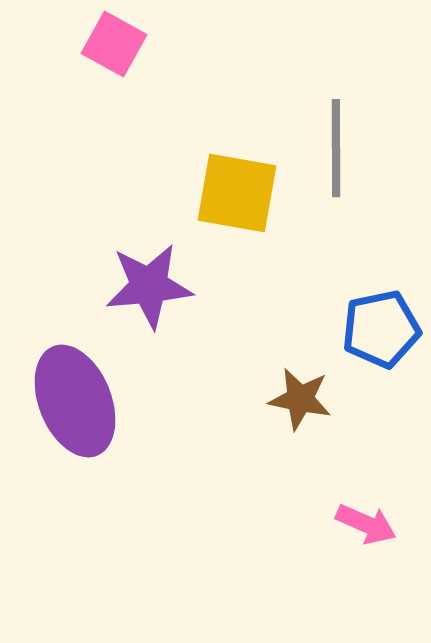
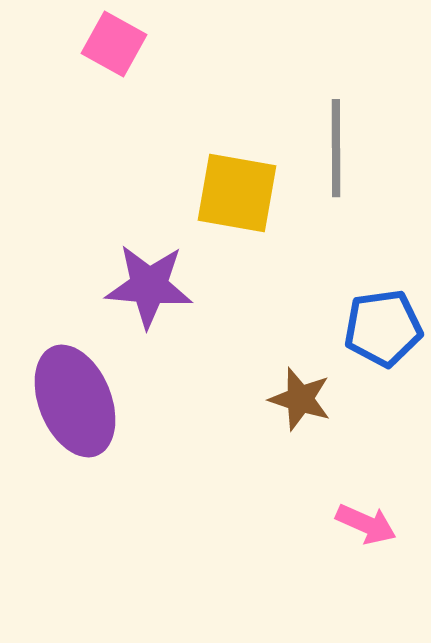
purple star: rotated 10 degrees clockwise
blue pentagon: moved 2 px right, 1 px up; rotated 4 degrees clockwise
brown star: rotated 6 degrees clockwise
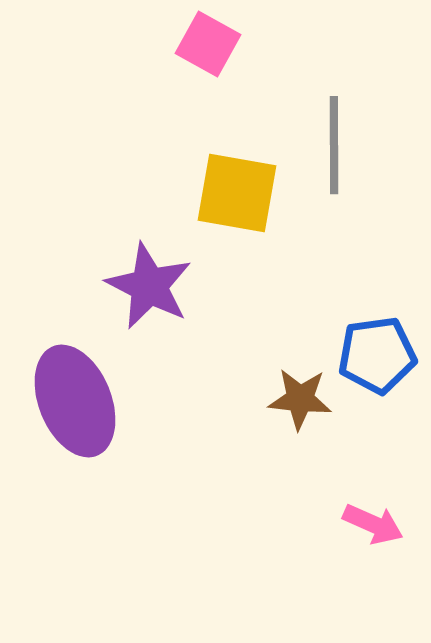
pink square: moved 94 px right
gray line: moved 2 px left, 3 px up
purple star: rotated 22 degrees clockwise
blue pentagon: moved 6 px left, 27 px down
brown star: rotated 12 degrees counterclockwise
pink arrow: moved 7 px right
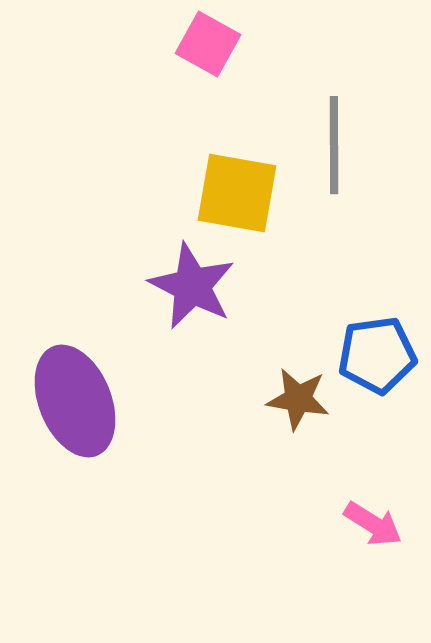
purple star: moved 43 px right
brown star: moved 2 px left; rotated 4 degrees clockwise
pink arrow: rotated 8 degrees clockwise
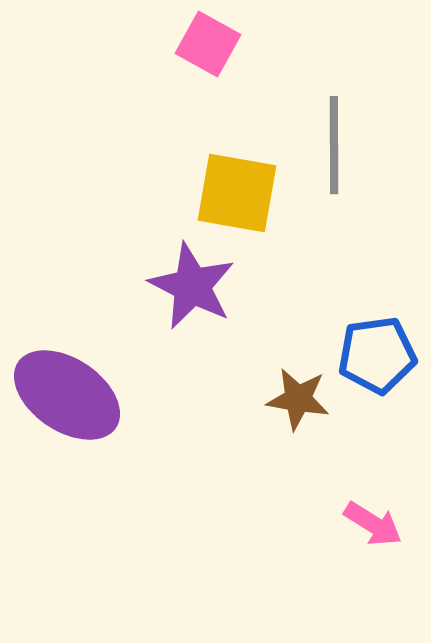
purple ellipse: moved 8 px left, 6 px up; rotated 34 degrees counterclockwise
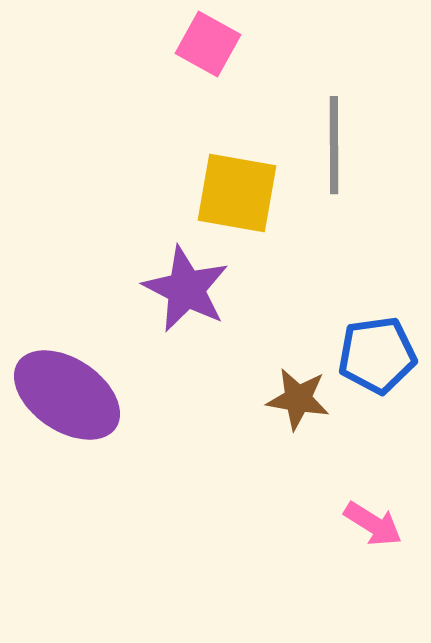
purple star: moved 6 px left, 3 px down
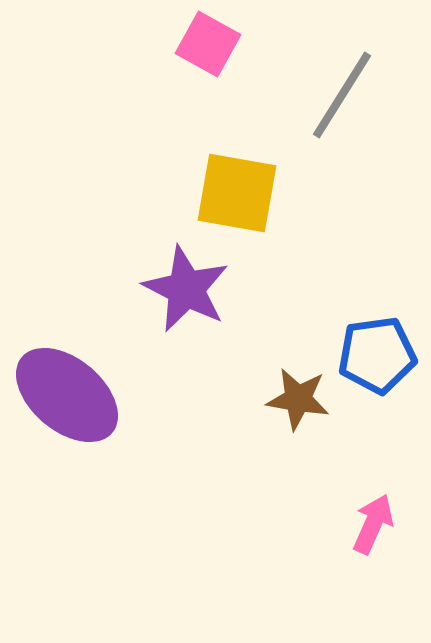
gray line: moved 8 px right, 50 px up; rotated 32 degrees clockwise
purple ellipse: rotated 6 degrees clockwise
pink arrow: rotated 98 degrees counterclockwise
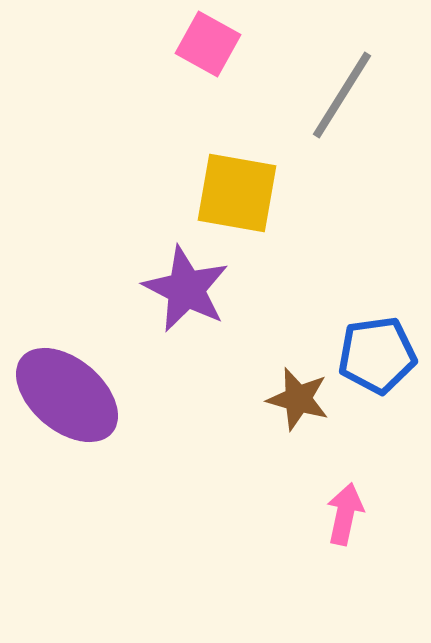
brown star: rotated 6 degrees clockwise
pink arrow: moved 28 px left, 10 px up; rotated 12 degrees counterclockwise
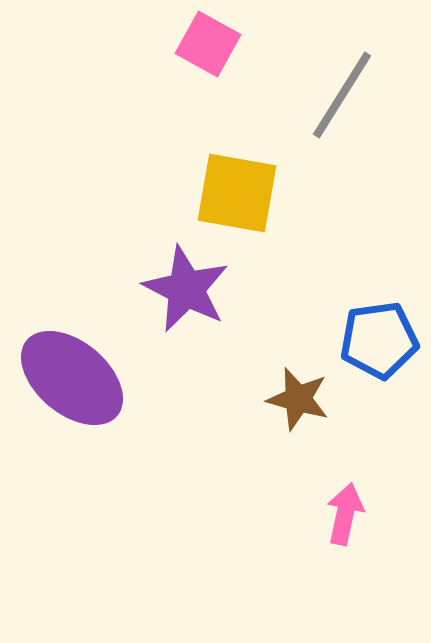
blue pentagon: moved 2 px right, 15 px up
purple ellipse: moved 5 px right, 17 px up
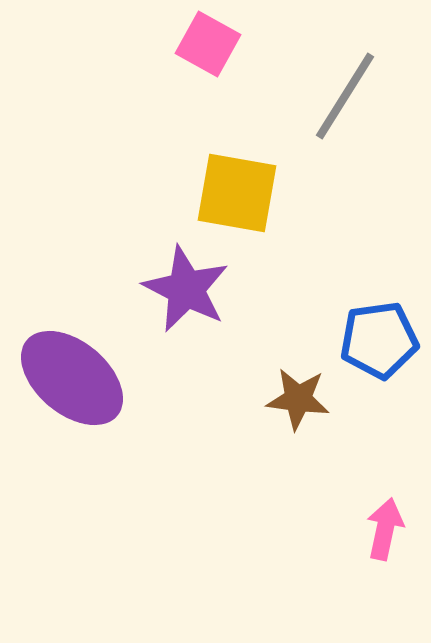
gray line: moved 3 px right, 1 px down
brown star: rotated 8 degrees counterclockwise
pink arrow: moved 40 px right, 15 px down
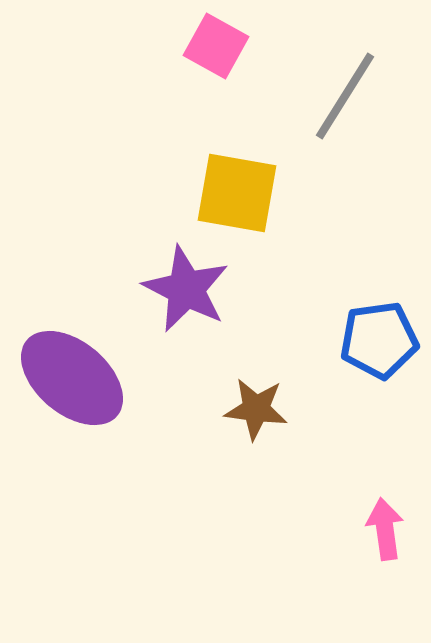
pink square: moved 8 px right, 2 px down
brown star: moved 42 px left, 10 px down
pink arrow: rotated 20 degrees counterclockwise
